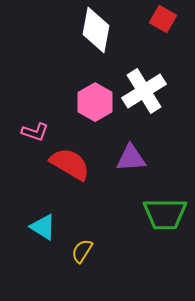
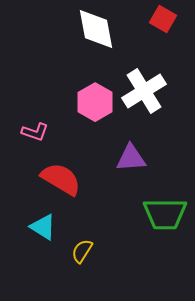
white diamond: moved 1 px up; rotated 21 degrees counterclockwise
red semicircle: moved 9 px left, 15 px down
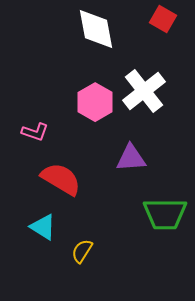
white cross: rotated 6 degrees counterclockwise
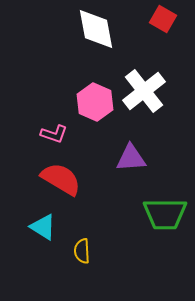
pink hexagon: rotated 6 degrees counterclockwise
pink L-shape: moved 19 px right, 2 px down
yellow semicircle: rotated 35 degrees counterclockwise
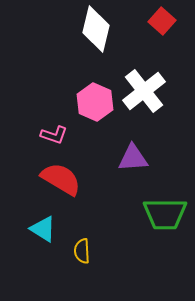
red square: moved 1 px left, 2 px down; rotated 12 degrees clockwise
white diamond: rotated 24 degrees clockwise
pink L-shape: moved 1 px down
purple triangle: moved 2 px right
cyan triangle: moved 2 px down
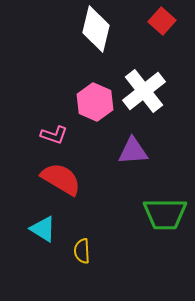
purple triangle: moved 7 px up
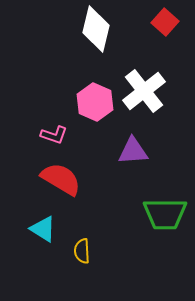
red square: moved 3 px right, 1 px down
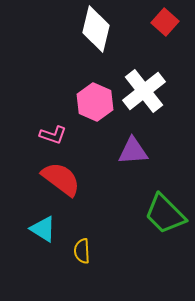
pink L-shape: moved 1 px left
red semicircle: rotated 6 degrees clockwise
green trapezoid: rotated 45 degrees clockwise
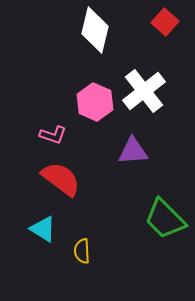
white diamond: moved 1 px left, 1 px down
green trapezoid: moved 5 px down
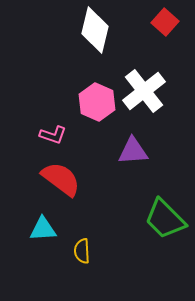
pink hexagon: moved 2 px right
cyan triangle: rotated 36 degrees counterclockwise
